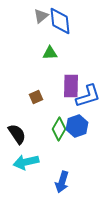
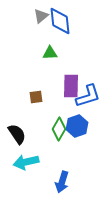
brown square: rotated 16 degrees clockwise
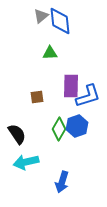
brown square: moved 1 px right
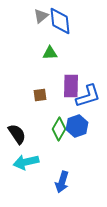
brown square: moved 3 px right, 2 px up
